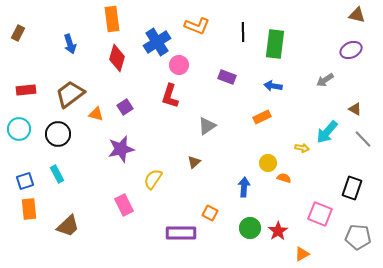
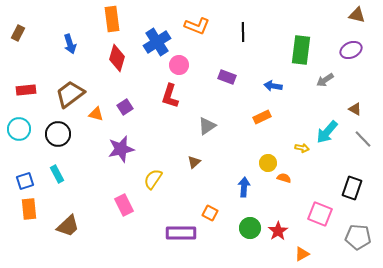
green rectangle at (275, 44): moved 26 px right, 6 px down
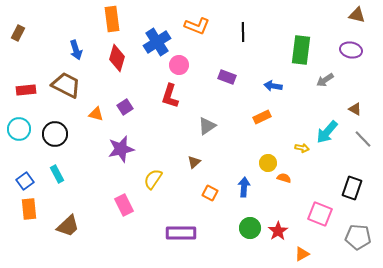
blue arrow at (70, 44): moved 6 px right, 6 px down
purple ellipse at (351, 50): rotated 35 degrees clockwise
brown trapezoid at (70, 94): moved 4 px left, 9 px up; rotated 64 degrees clockwise
black circle at (58, 134): moved 3 px left
blue square at (25, 181): rotated 18 degrees counterclockwise
orange square at (210, 213): moved 20 px up
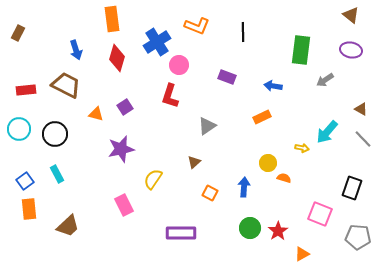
brown triangle at (357, 15): moved 6 px left; rotated 24 degrees clockwise
brown triangle at (355, 109): moved 6 px right
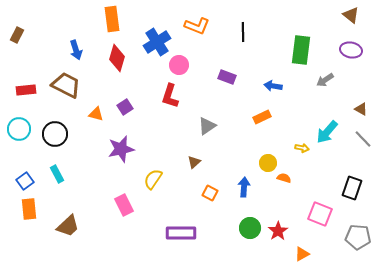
brown rectangle at (18, 33): moved 1 px left, 2 px down
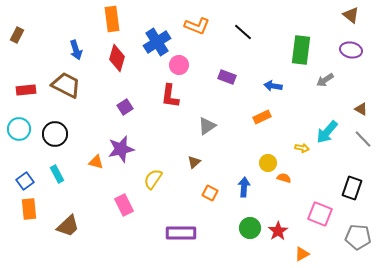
black line at (243, 32): rotated 48 degrees counterclockwise
red L-shape at (170, 96): rotated 10 degrees counterclockwise
orange triangle at (96, 114): moved 48 px down
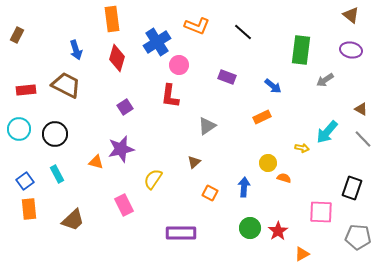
blue arrow at (273, 86): rotated 150 degrees counterclockwise
pink square at (320, 214): moved 1 px right, 2 px up; rotated 20 degrees counterclockwise
brown trapezoid at (68, 226): moved 5 px right, 6 px up
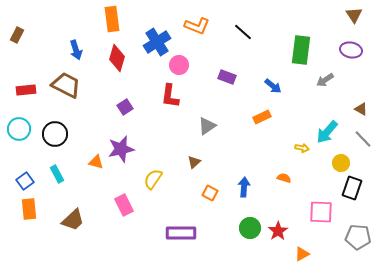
brown triangle at (351, 15): moved 3 px right; rotated 18 degrees clockwise
yellow circle at (268, 163): moved 73 px right
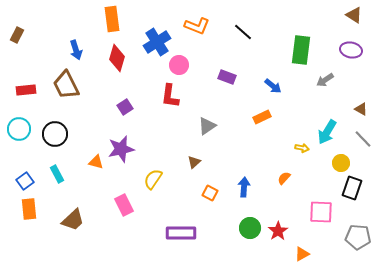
brown triangle at (354, 15): rotated 24 degrees counterclockwise
brown trapezoid at (66, 85): rotated 144 degrees counterclockwise
cyan arrow at (327, 132): rotated 10 degrees counterclockwise
orange semicircle at (284, 178): rotated 64 degrees counterclockwise
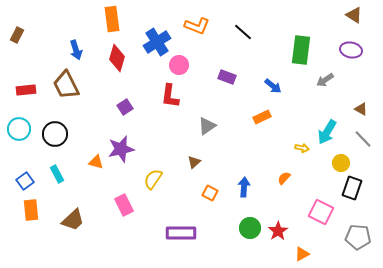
orange rectangle at (29, 209): moved 2 px right, 1 px down
pink square at (321, 212): rotated 25 degrees clockwise
